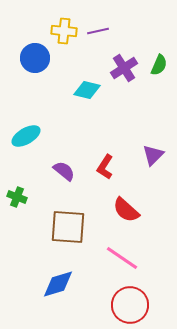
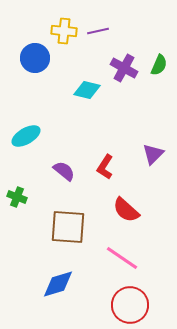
purple cross: rotated 28 degrees counterclockwise
purple triangle: moved 1 px up
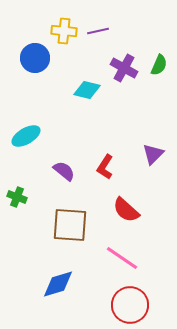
brown square: moved 2 px right, 2 px up
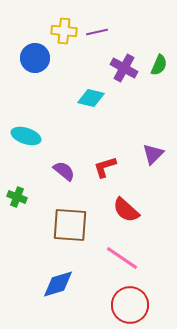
purple line: moved 1 px left, 1 px down
cyan diamond: moved 4 px right, 8 px down
cyan ellipse: rotated 48 degrees clockwise
red L-shape: rotated 40 degrees clockwise
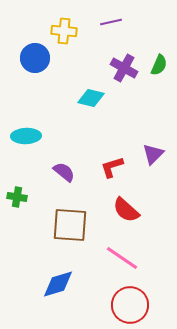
purple line: moved 14 px right, 10 px up
cyan ellipse: rotated 20 degrees counterclockwise
red L-shape: moved 7 px right
purple semicircle: moved 1 px down
green cross: rotated 12 degrees counterclockwise
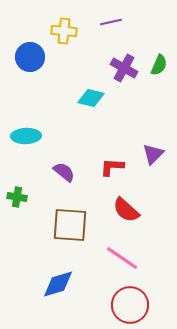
blue circle: moved 5 px left, 1 px up
red L-shape: rotated 20 degrees clockwise
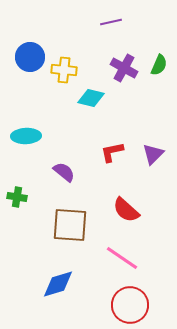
yellow cross: moved 39 px down
red L-shape: moved 15 px up; rotated 15 degrees counterclockwise
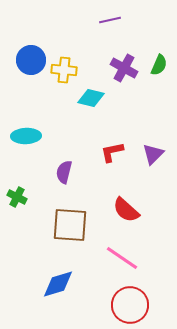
purple line: moved 1 px left, 2 px up
blue circle: moved 1 px right, 3 px down
purple semicircle: rotated 115 degrees counterclockwise
green cross: rotated 18 degrees clockwise
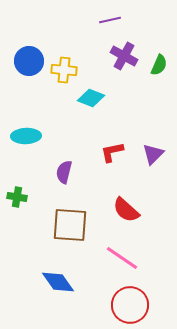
blue circle: moved 2 px left, 1 px down
purple cross: moved 12 px up
cyan diamond: rotated 8 degrees clockwise
green cross: rotated 18 degrees counterclockwise
blue diamond: moved 2 px up; rotated 72 degrees clockwise
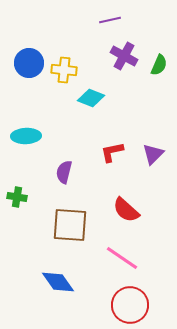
blue circle: moved 2 px down
